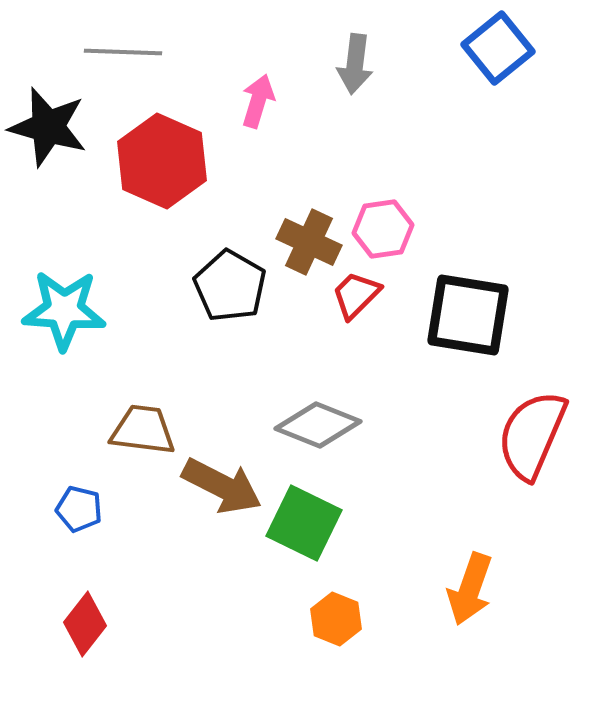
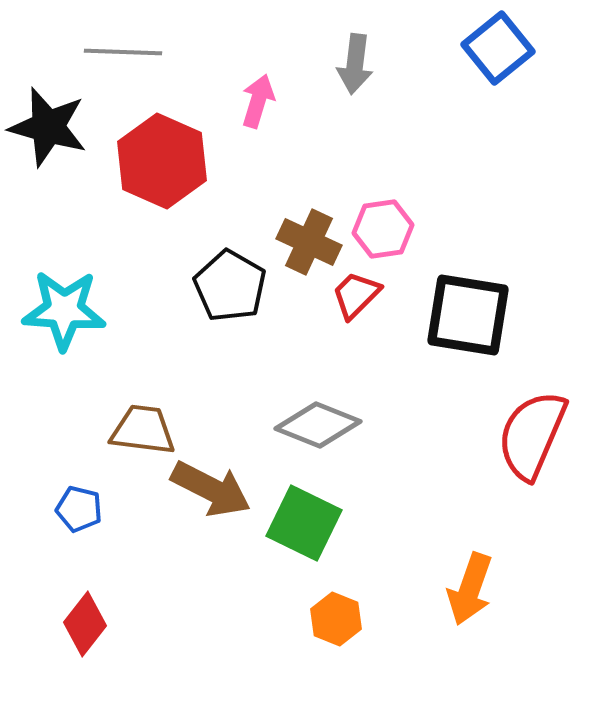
brown arrow: moved 11 px left, 3 px down
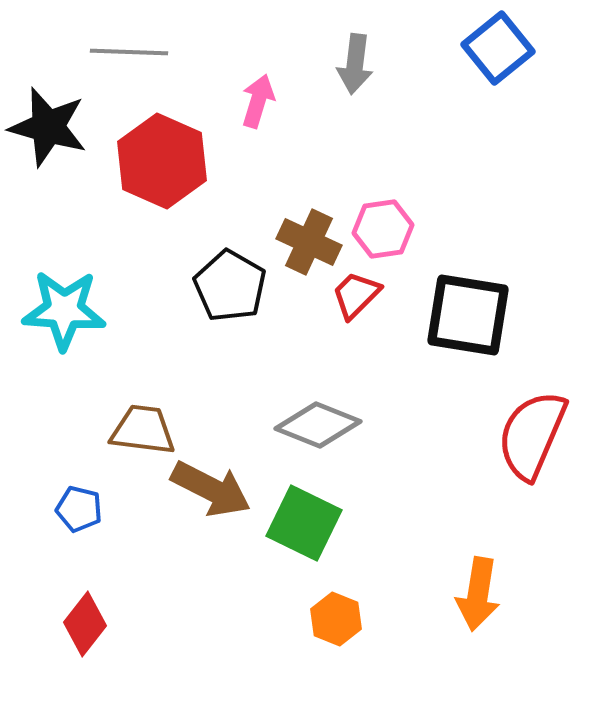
gray line: moved 6 px right
orange arrow: moved 8 px right, 5 px down; rotated 10 degrees counterclockwise
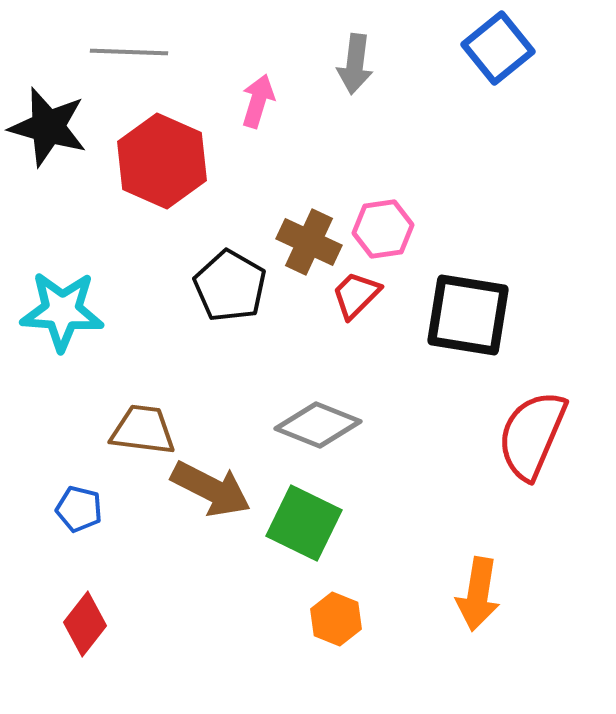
cyan star: moved 2 px left, 1 px down
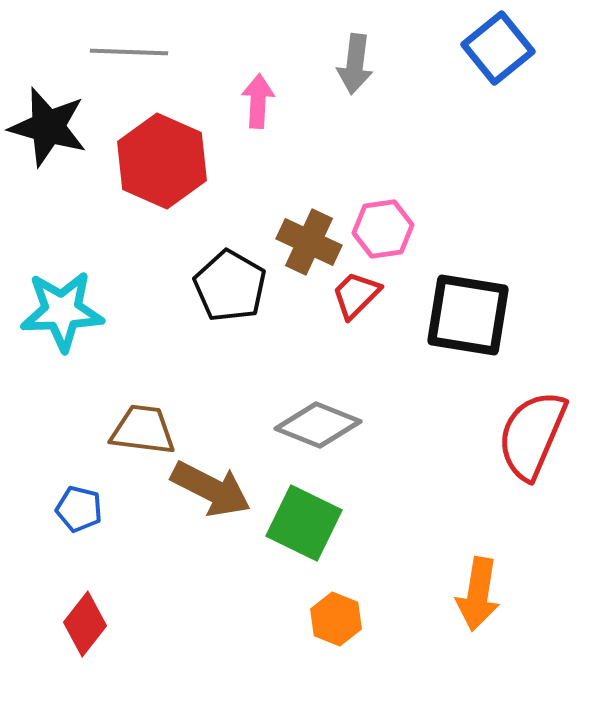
pink arrow: rotated 14 degrees counterclockwise
cyan star: rotated 6 degrees counterclockwise
